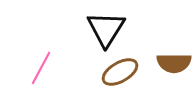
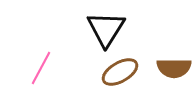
brown semicircle: moved 5 px down
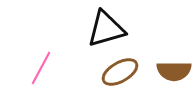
black triangle: rotated 42 degrees clockwise
brown semicircle: moved 3 px down
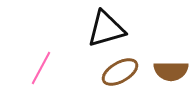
brown semicircle: moved 3 px left
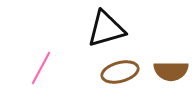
brown ellipse: rotated 15 degrees clockwise
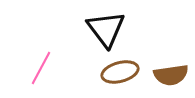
black triangle: rotated 51 degrees counterclockwise
brown semicircle: moved 4 px down; rotated 8 degrees counterclockwise
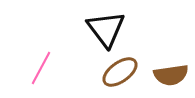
brown ellipse: rotated 21 degrees counterclockwise
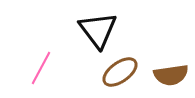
black triangle: moved 8 px left, 1 px down
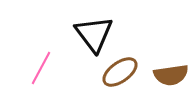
black triangle: moved 4 px left, 4 px down
